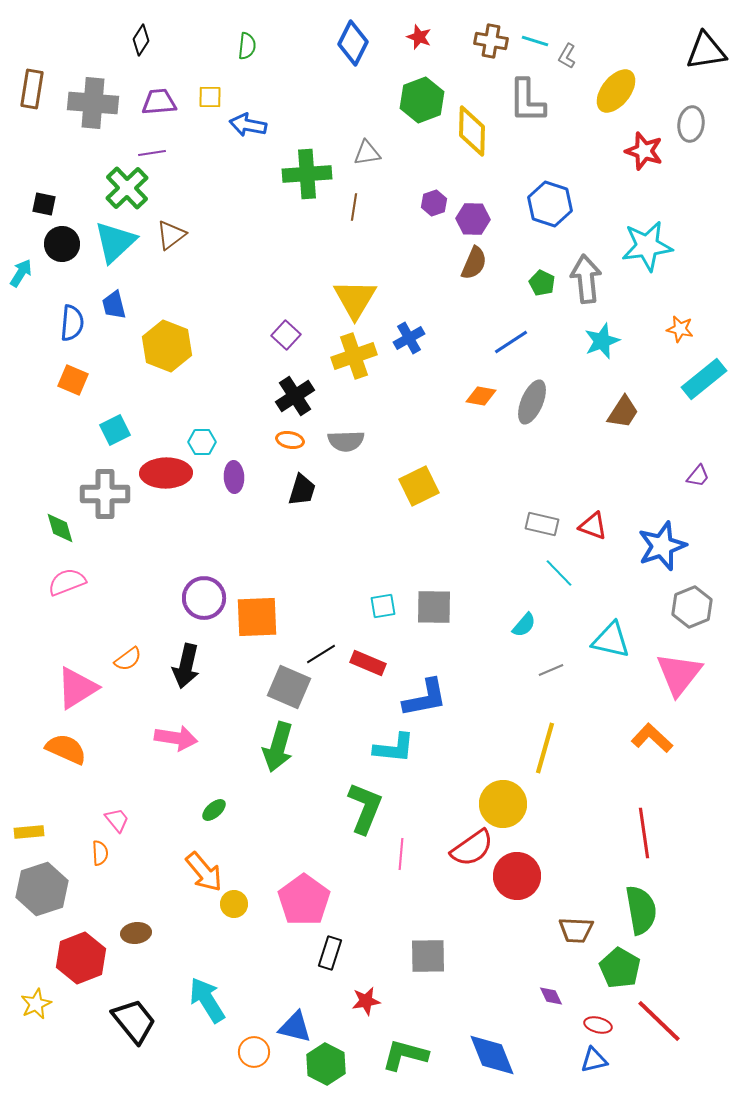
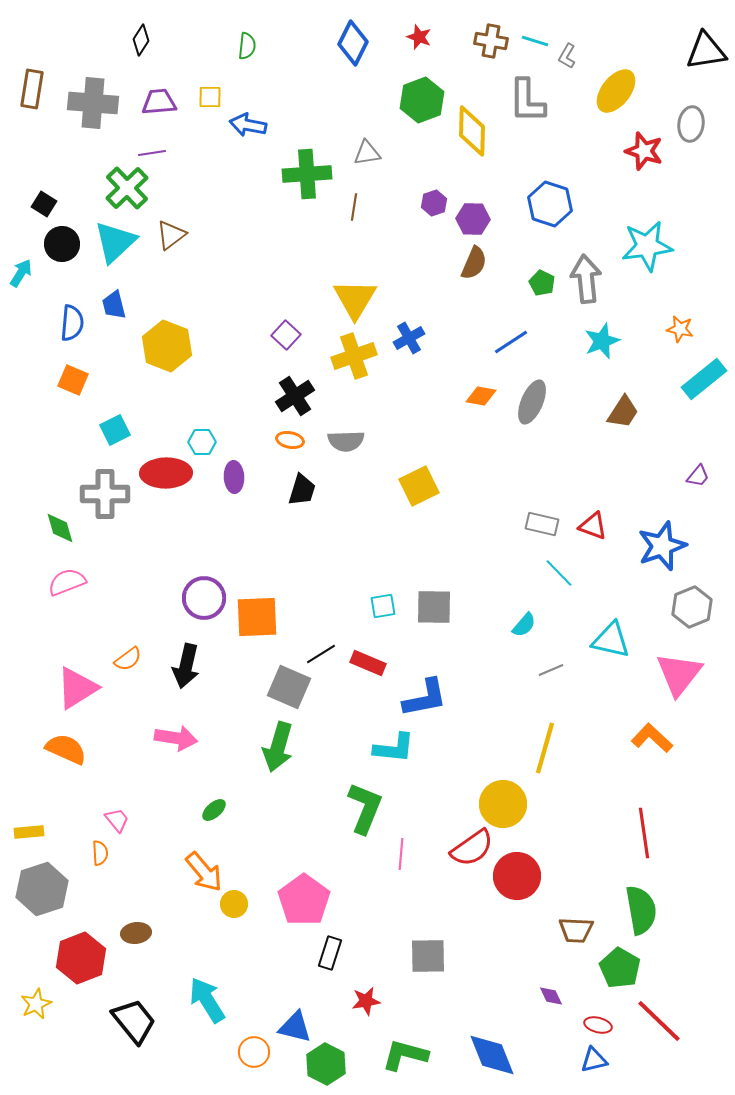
black square at (44, 204): rotated 20 degrees clockwise
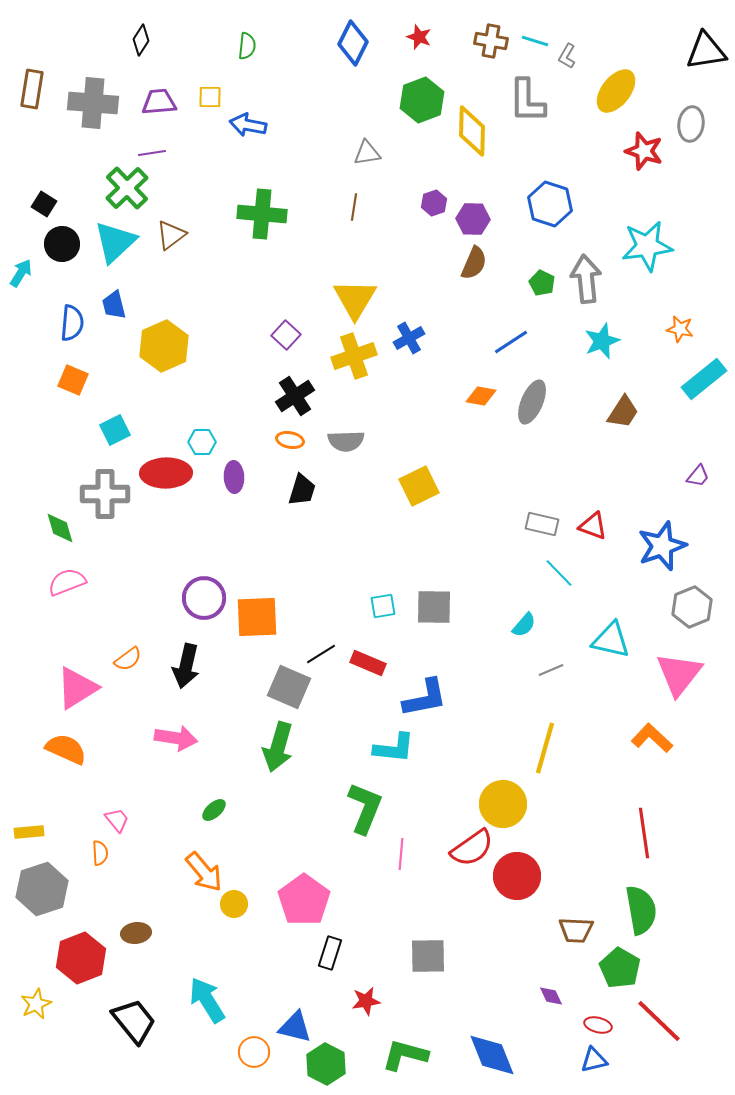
green cross at (307, 174): moved 45 px left, 40 px down; rotated 9 degrees clockwise
yellow hexagon at (167, 346): moved 3 px left; rotated 15 degrees clockwise
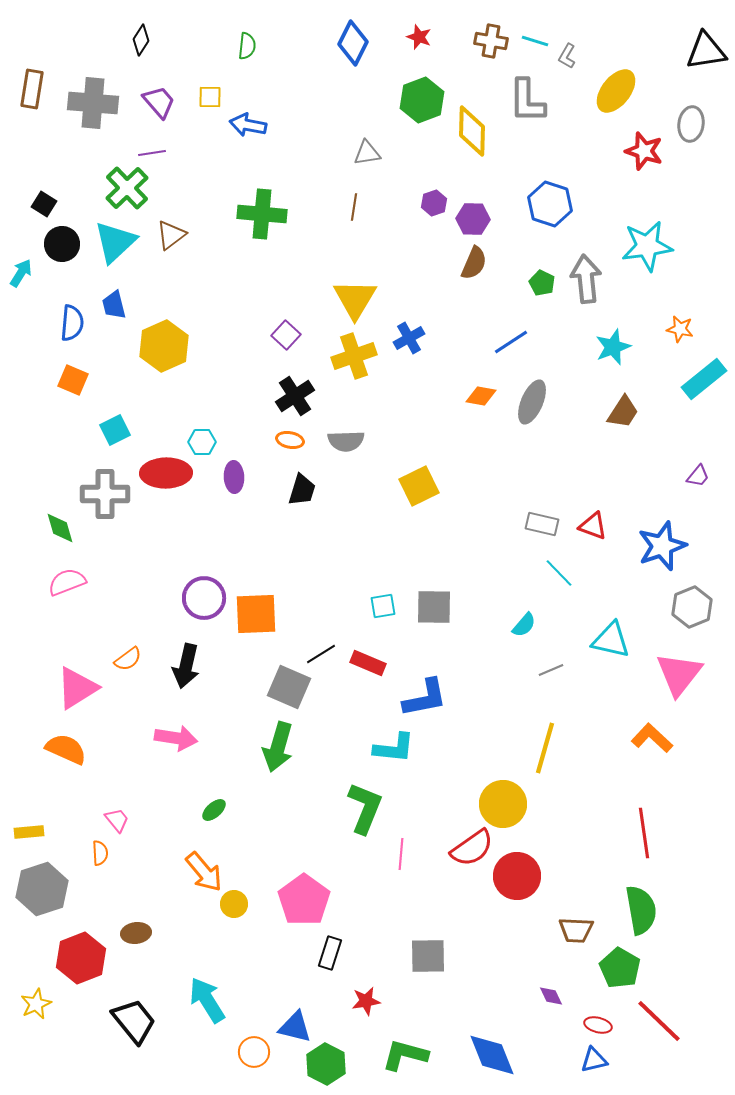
purple trapezoid at (159, 102): rotated 54 degrees clockwise
cyan star at (602, 341): moved 11 px right, 6 px down
orange square at (257, 617): moved 1 px left, 3 px up
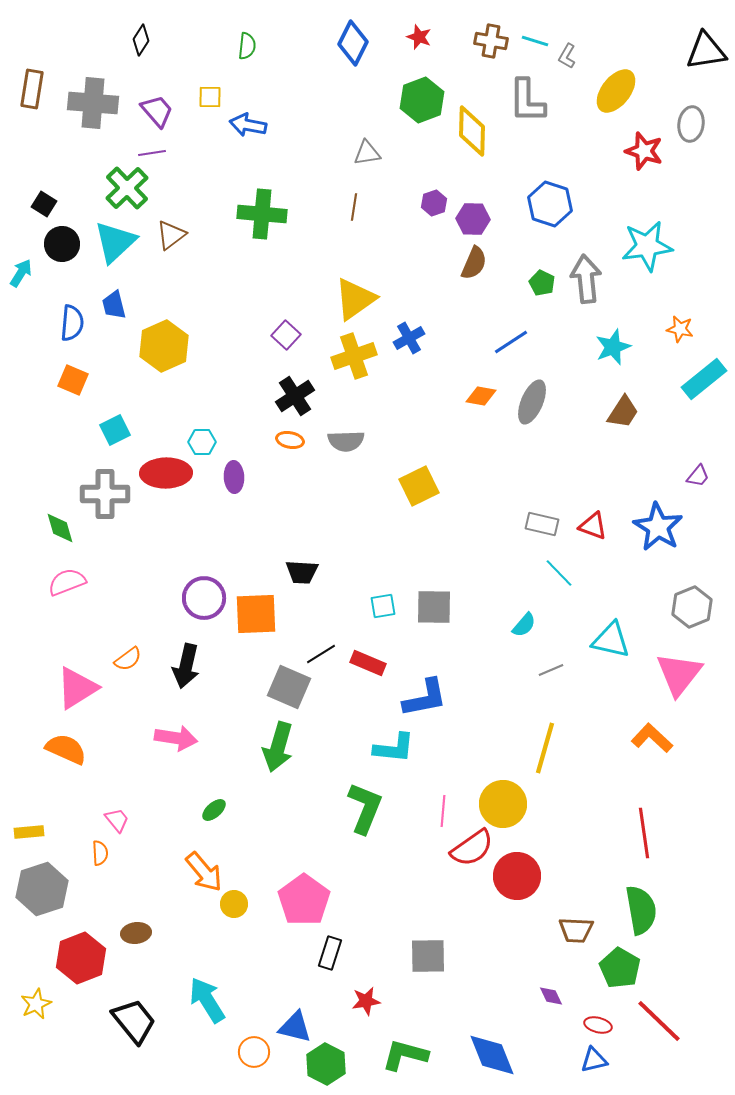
purple trapezoid at (159, 102): moved 2 px left, 9 px down
yellow triangle at (355, 299): rotated 24 degrees clockwise
black trapezoid at (302, 490): moved 82 px down; rotated 76 degrees clockwise
blue star at (662, 546): moved 4 px left, 19 px up; rotated 21 degrees counterclockwise
pink line at (401, 854): moved 42 px right, 43 px up
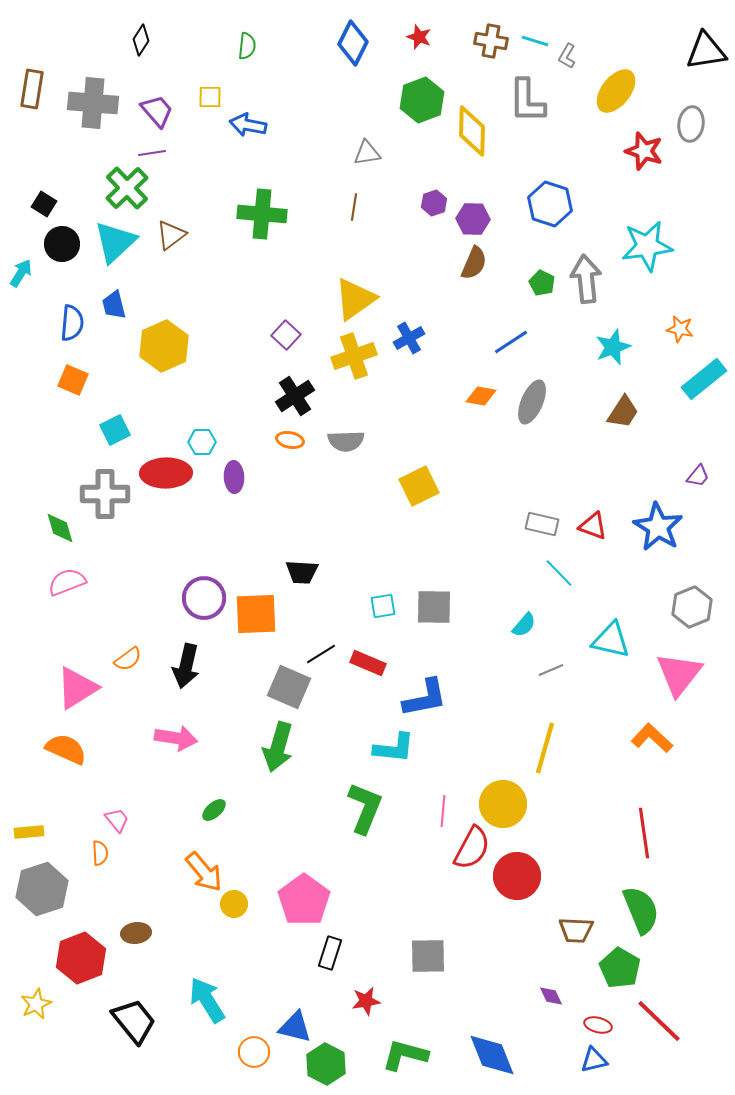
red semicircle at (472, 848): rotated 27 degrees counterclockwise
green semicircle at (641, 910): rotated 12 degrees counterclockwise
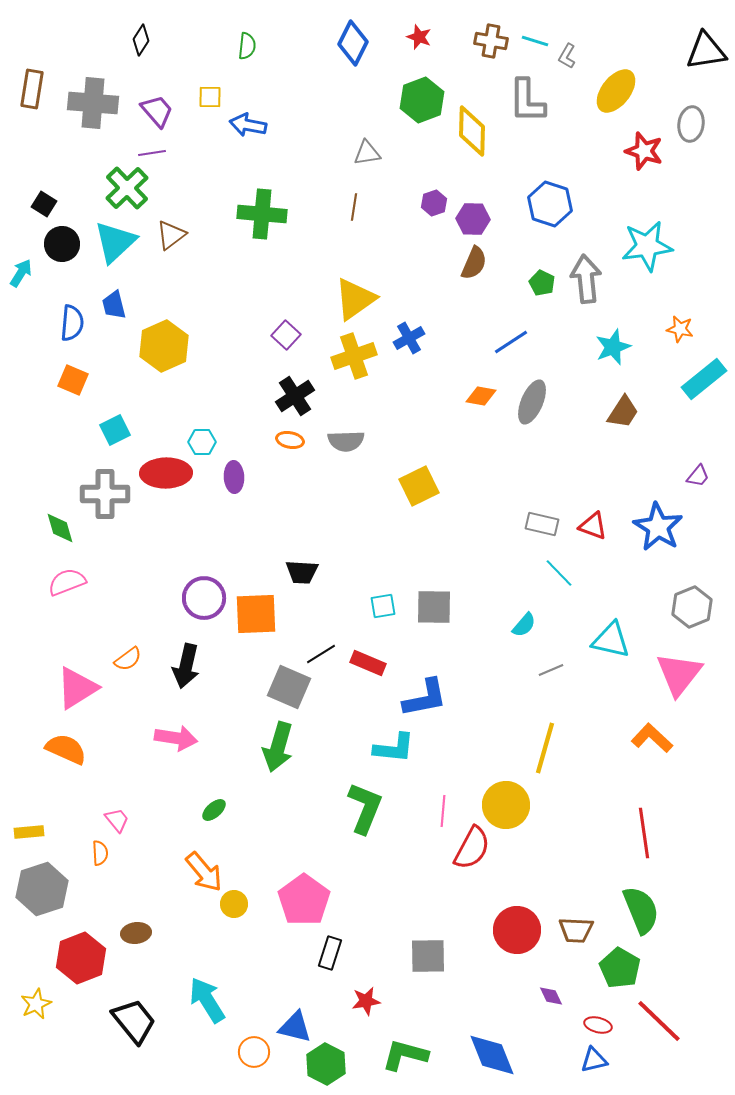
yellow circle at (503, 804): moved 3 px right, 1 px down
red circle at (517, 876): moved 54 px down
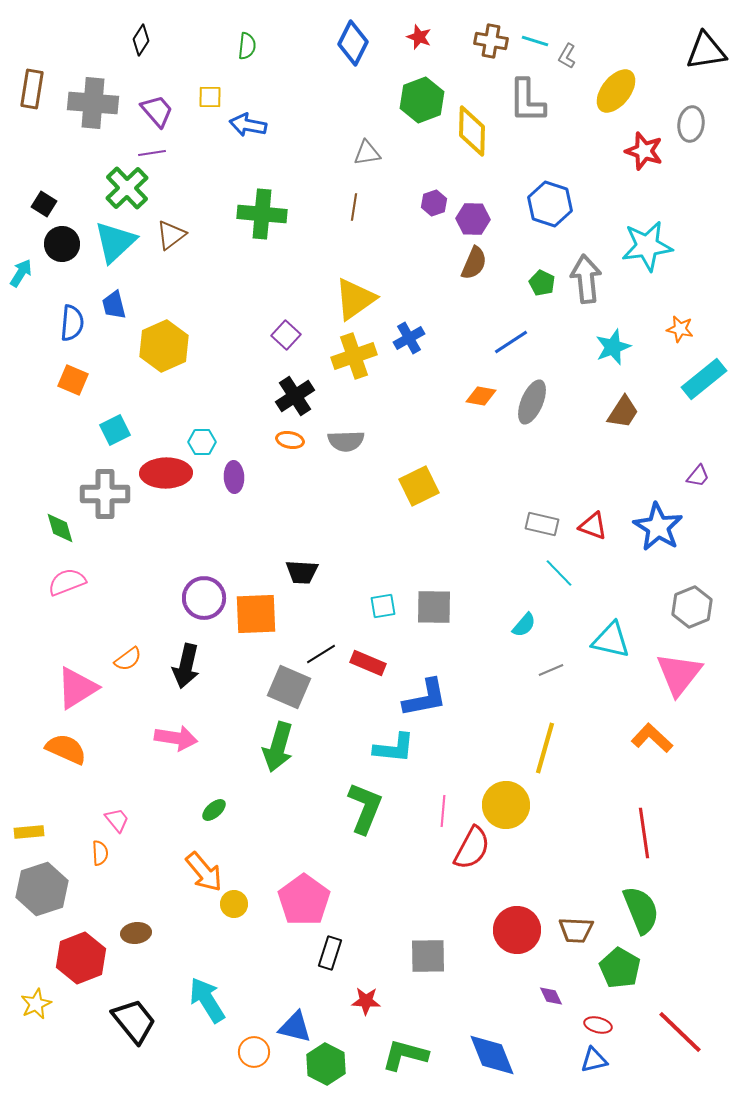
red star at (366, 1001): rotated 12 degrees clockwise
red line at (659, 1021): moved 21 px right, 11 px down
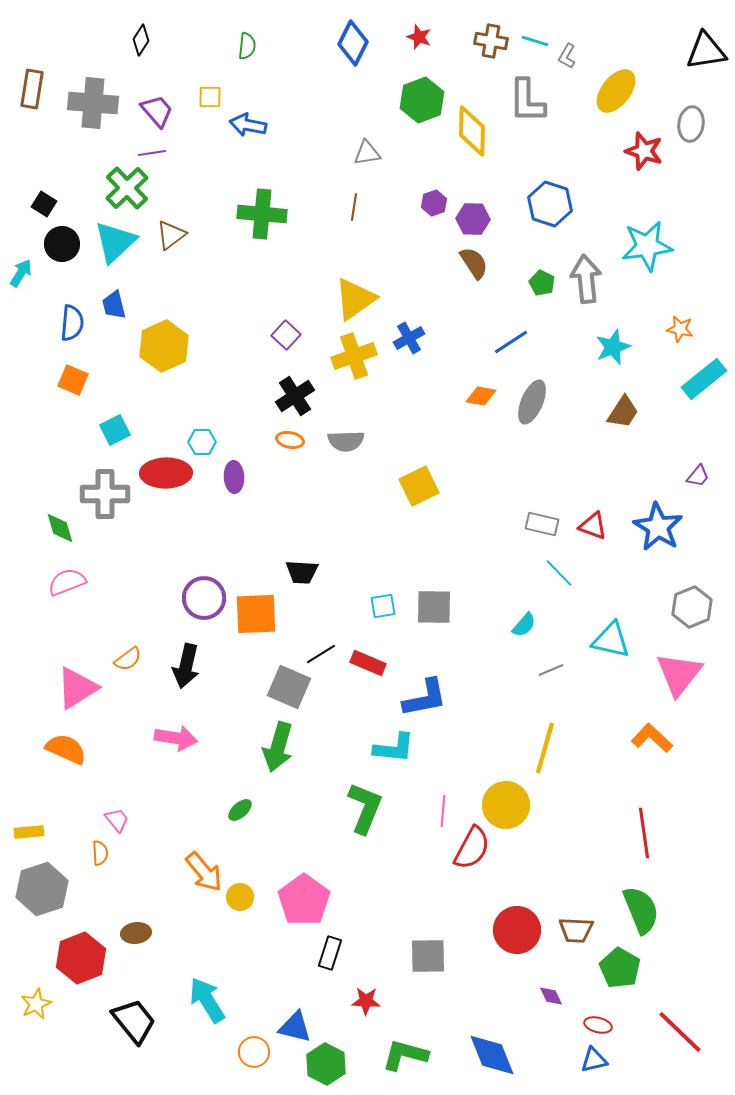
brown semicircle at (474, 263): rotated 56 degrees counterclockwise
green ellipse at (214, 810): moved 26 px right
yellow circle at (234, 904): moved 6 px right, 7 px up
